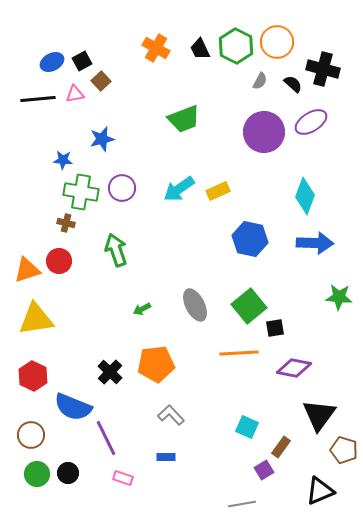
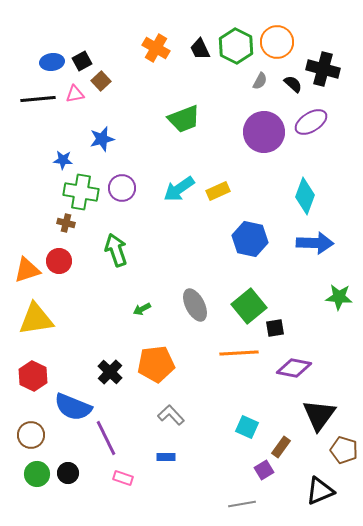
blue ellipse at (52, 62): rotated 20 degrees clockwise
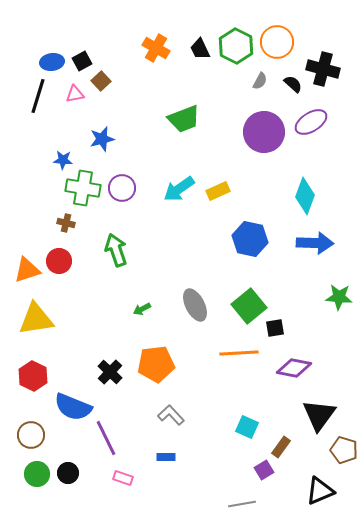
black line at (38, 99): moved 3 px up; rotated 68 degrees counterclockwise
green cross at (81, 192): moved 2 px right, 4 px up
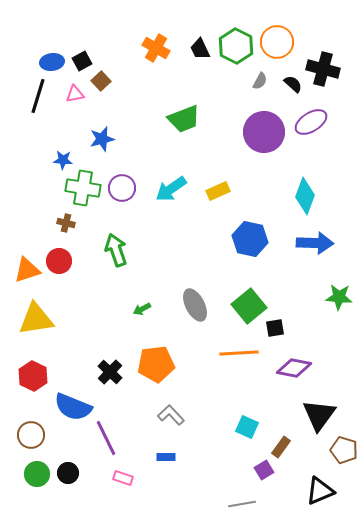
cyan arrow at (179, 189): moved 8 px left
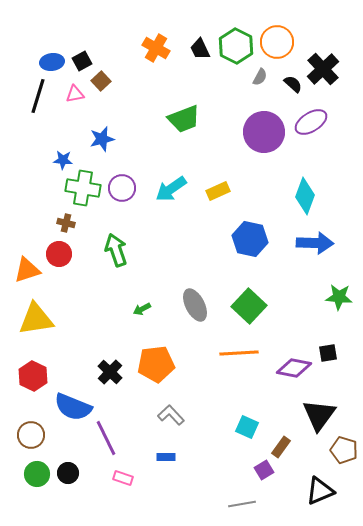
black cross at (323, 69): rotated 32 degrees clockwise
gray semicircle at (260, 81): moved 4 px up
red circle at (59, 261): moved 7 px up
green square at (249, 306): rotated 8 degrees counterclockwise
black square at (275, 328): moved 53 px right, 25 px down
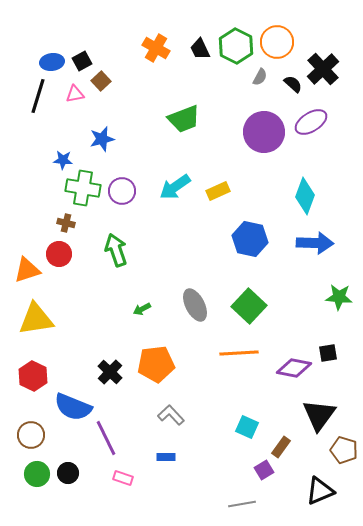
purple circle at (122, 188): moved 3 px down
cyan arrow at (171, 189): moved 4 px right, 2 px up
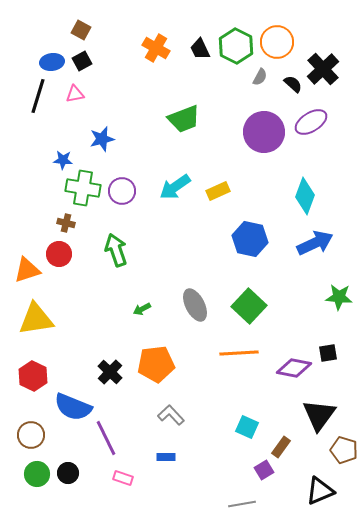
brown square at (101, 81): moved 20 px left, 51 px up; rotated 18 degrees counterclockwise
blue arrow at (315, 243): rotated 27 degrees counterclockwise
